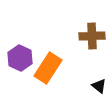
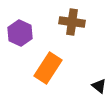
brown cross: moved 20 px left, 14 px up; rotated 10 degrees clockwise
purple hexagon: moved 25 px up
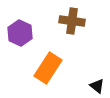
brown cross: moved 1 px up
black triangle: moved 2 px left
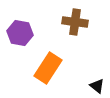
brown cross: moved 3 px right, 1 px down
purple hexagon: rotated 15 degrees counterclockwise
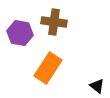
brown cross: moved 21 px left
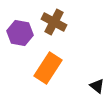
brown cross: rotated 20 degrees clockwise
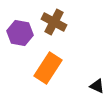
black triangle: rotated 14 degrees counterclockwise
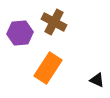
purple hexagon: rotated 15 degrees counterclockwise
black triangle: moved 6 px up
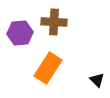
brown cross: rotated 25 degrees counterclockwise
black triangle: rotated 21 degrees clockwise
